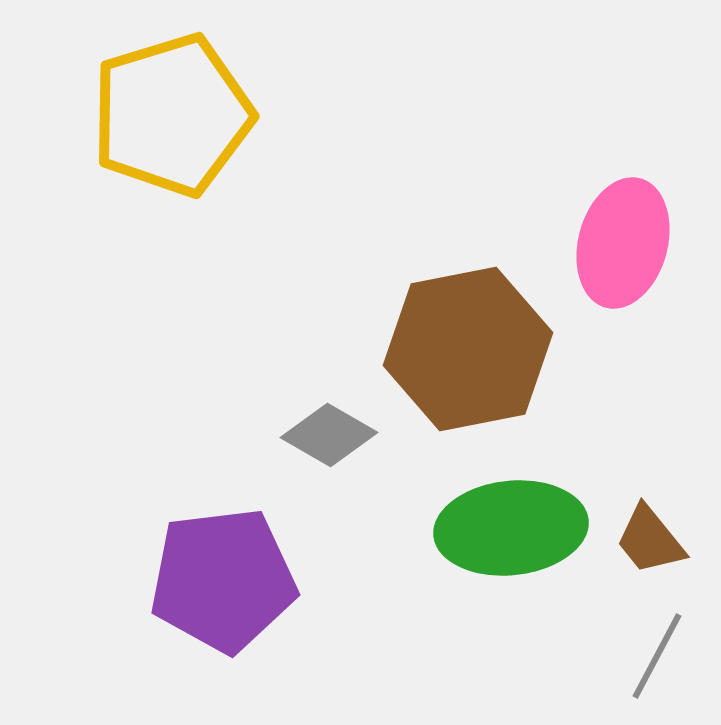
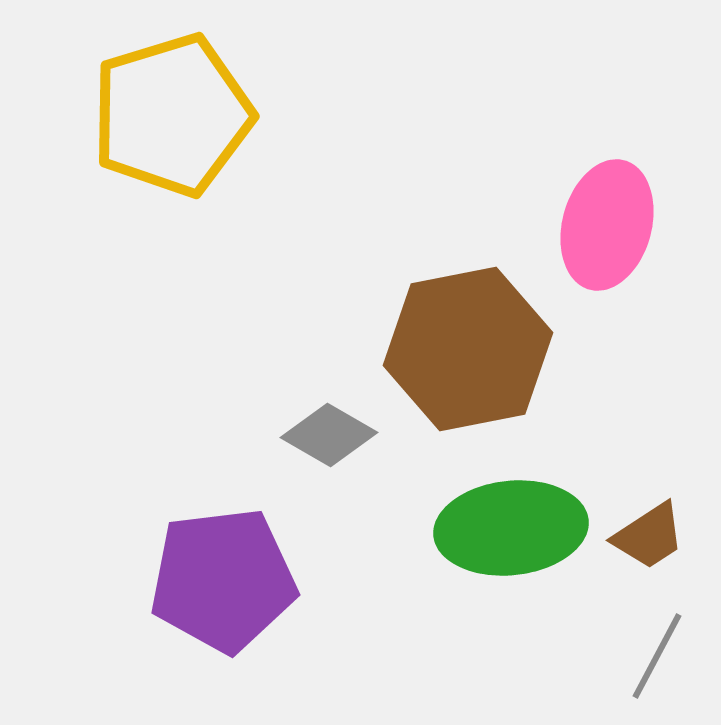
pink ellipse: moved 16 px left, 18 px up
brown trapezoid: moved 1 px left, 4 px up; rotated 84 degrees counterclockwise
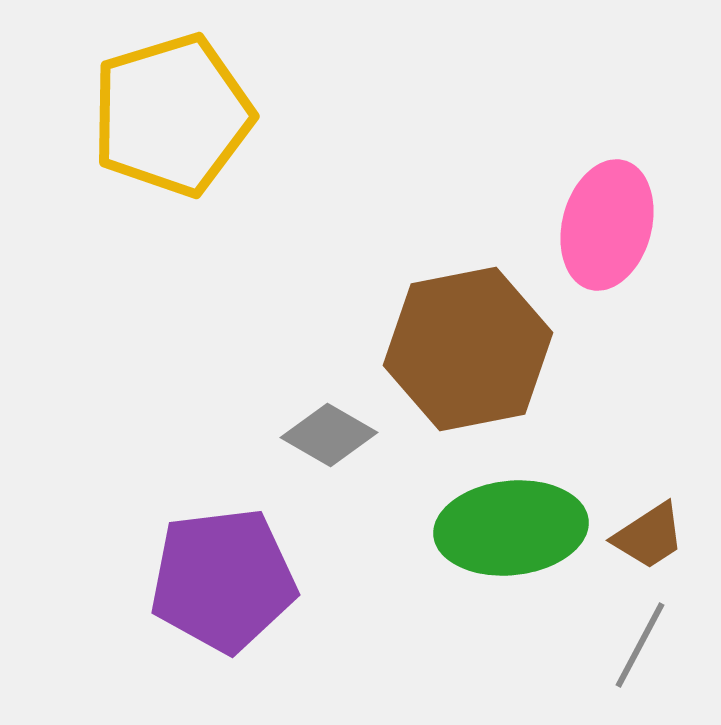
gray line: moved 17 px left, 11 px up
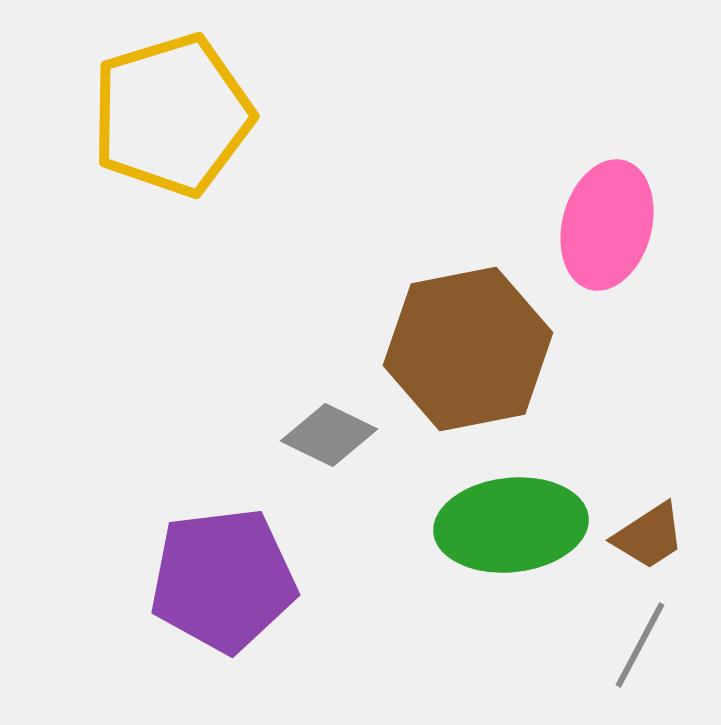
gray diamond: rotated 4 degrees counterclockwise
green ellipse: moved 3 px up
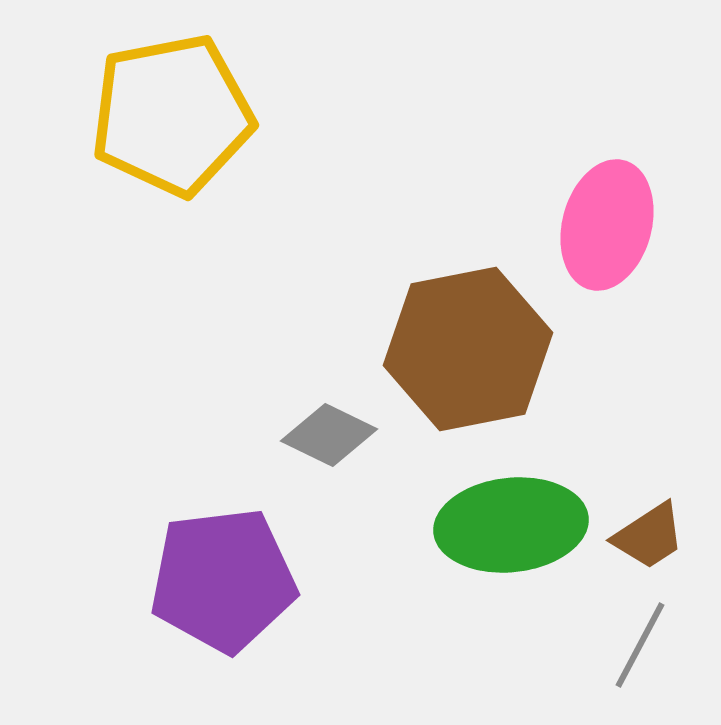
yellow pentagon: rotated 6 degrees clockwise
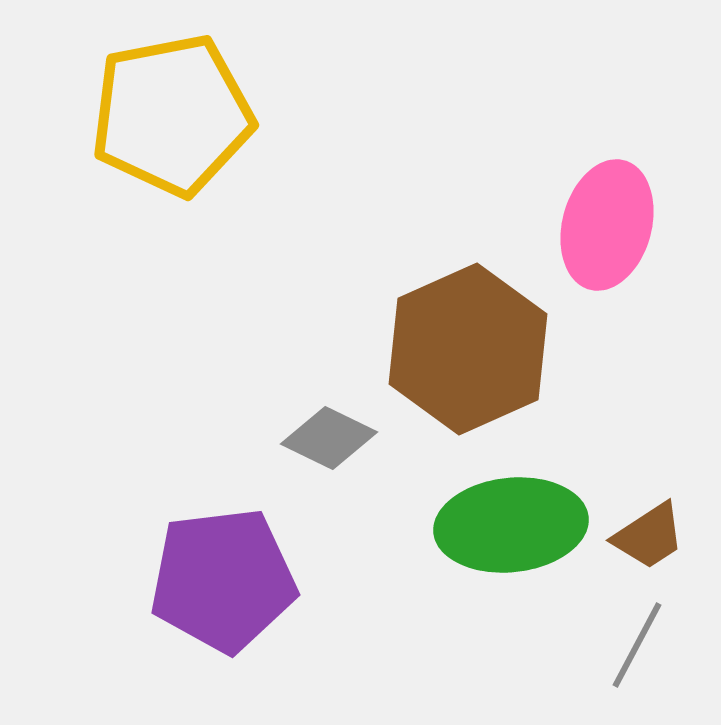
brown hexagon: rotated 13 degrees counterclockwise
gray diamond: moved 3 px down
gray line: moved 3 px left
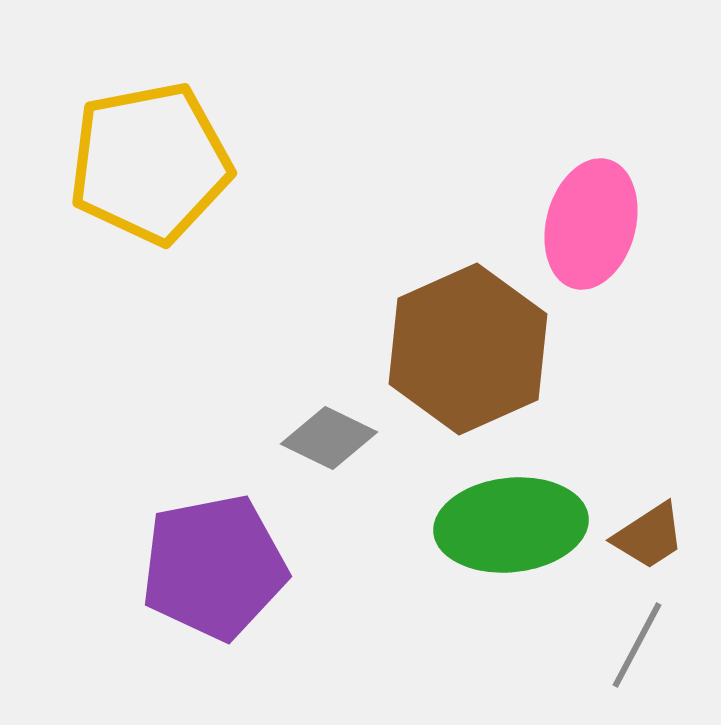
yellow pentagon: moved 22 px left, 48 px down
pink ellipse: moved 16 px left, 1 px up
purple pentagon: moved 9 px left, 13 px up; rotated 4 degrees counterclockwise
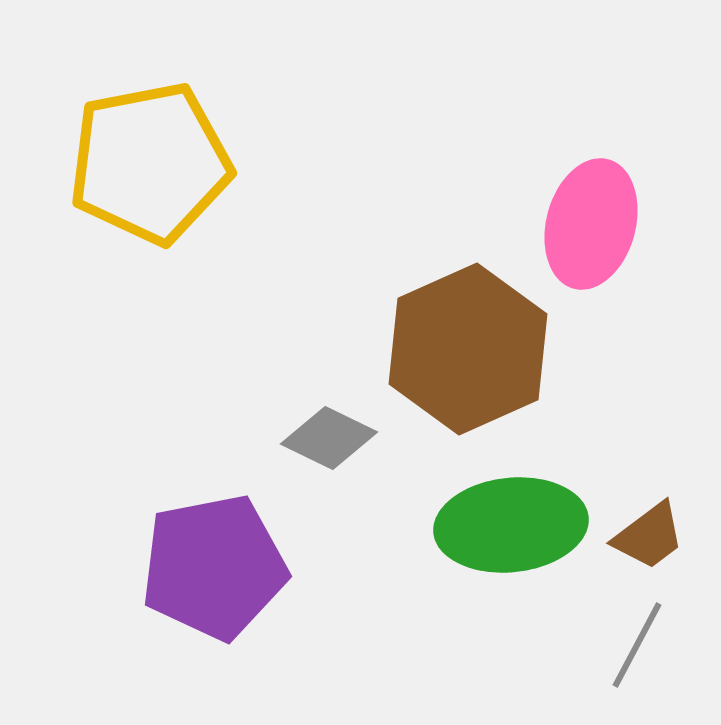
brown trapezoid: rotated 4 degrees counterclockwise
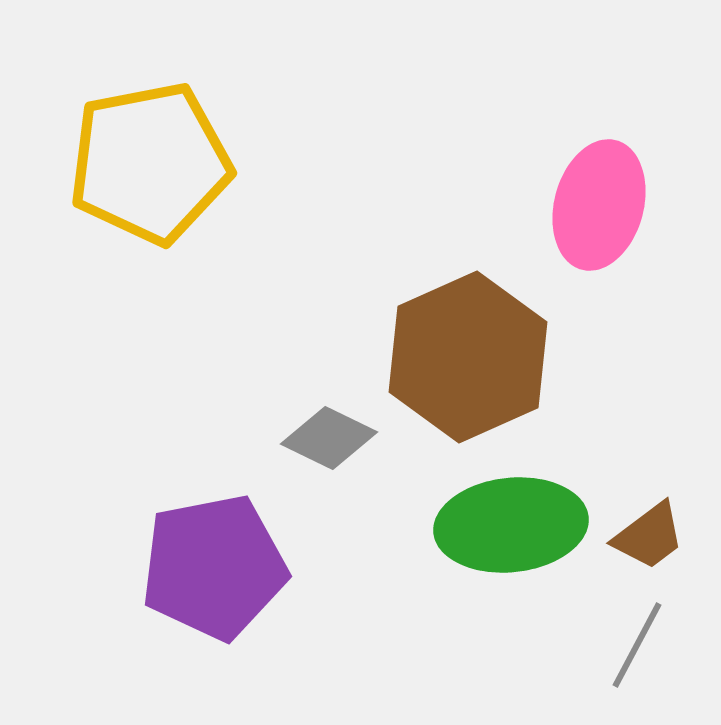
pink ellipse: moved 8 px right, 19 px up
brown hexagon: moved 8 px down
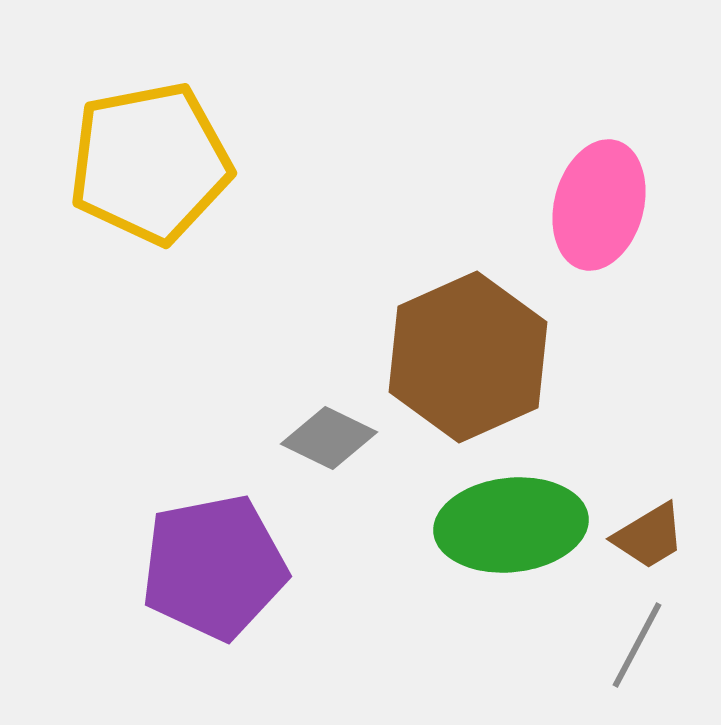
brown trapezoid: rotated 6 degrees clockwise
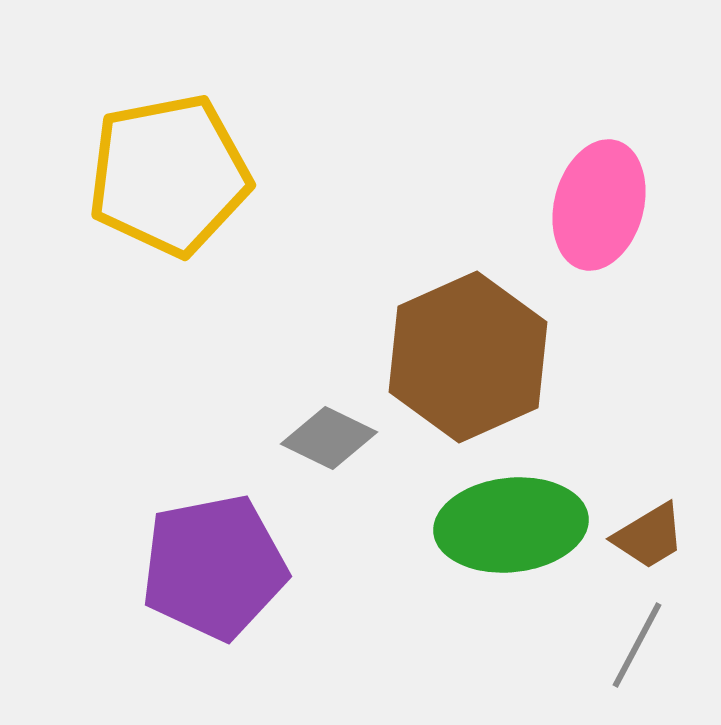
yellow pentagon: moved 19 px right, 12 px down
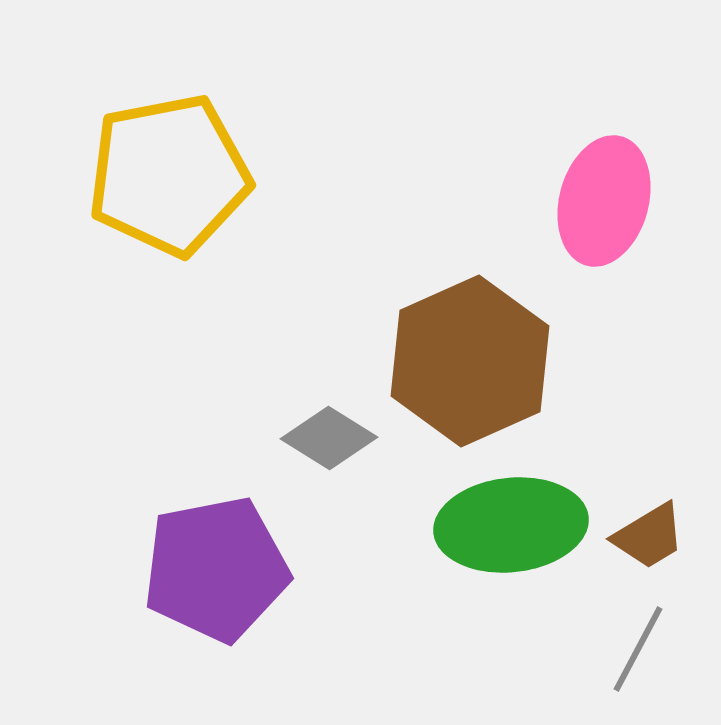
pink ellipse: moved 5 px right, 4 px up
brown hexagon: moved 2 px right, 4 px down
gray diamond: rotated 6 degrees clockwise
purple pentagon: moved 2 px right, 2 px down
gray line: moved 1 px right, 4 px down
